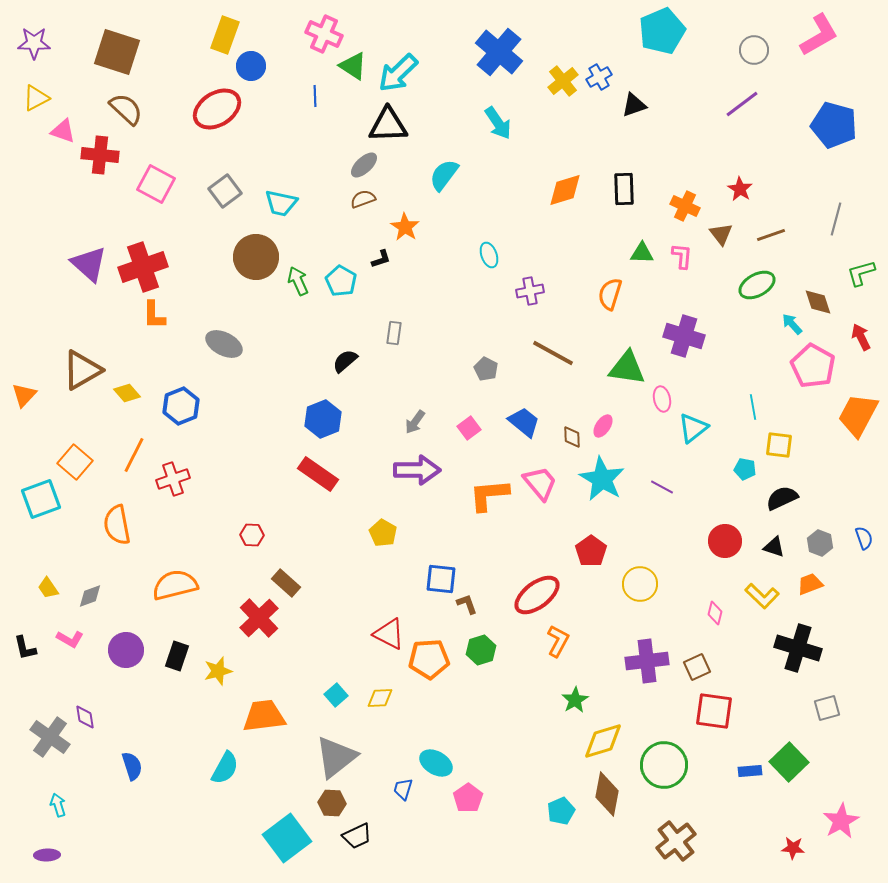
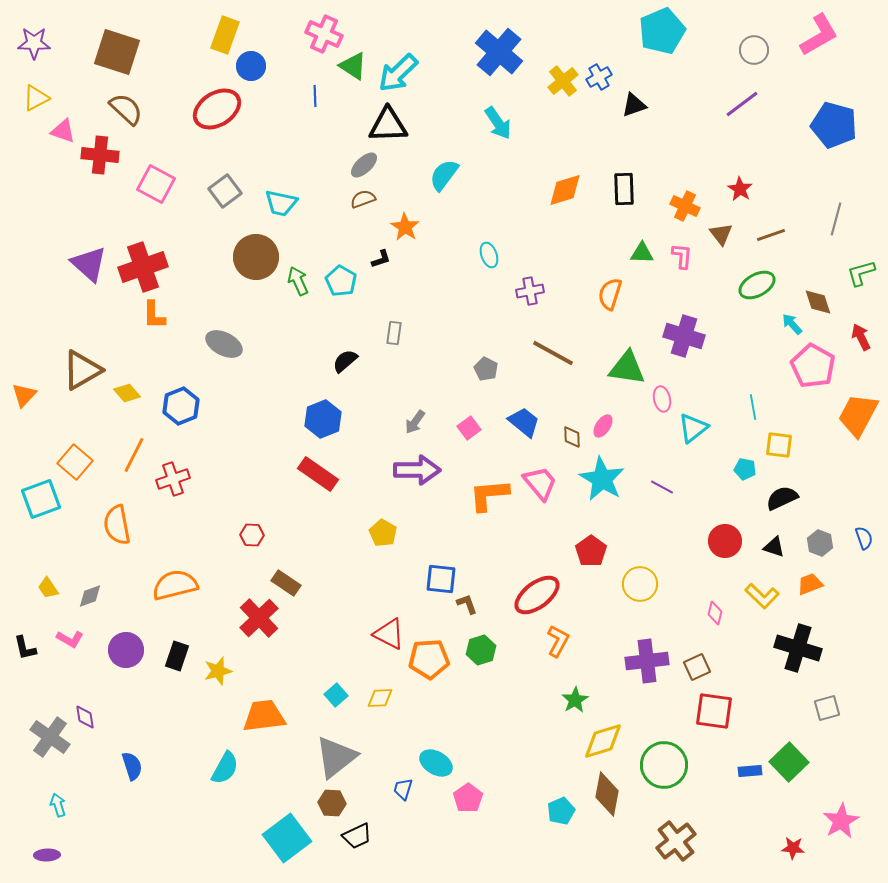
brown rectangle at (286, 583): rotated 8 degrees counterclockwise
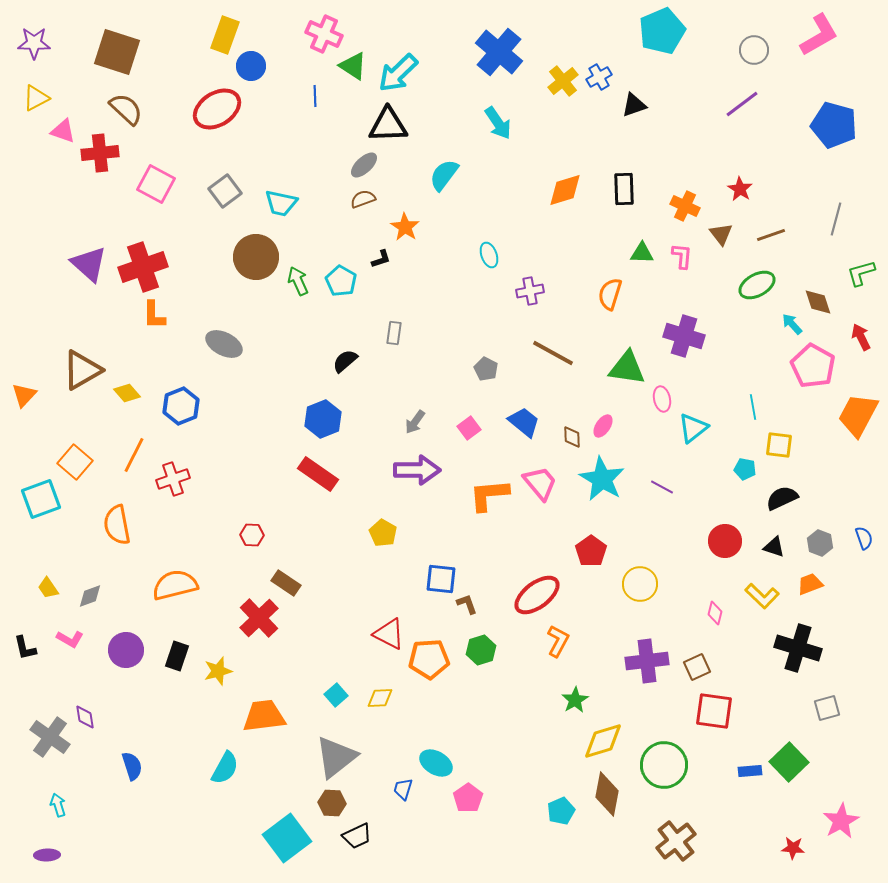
red cross at (100, 155): moved 2 px up; rotated 12 degrees counterclockwise
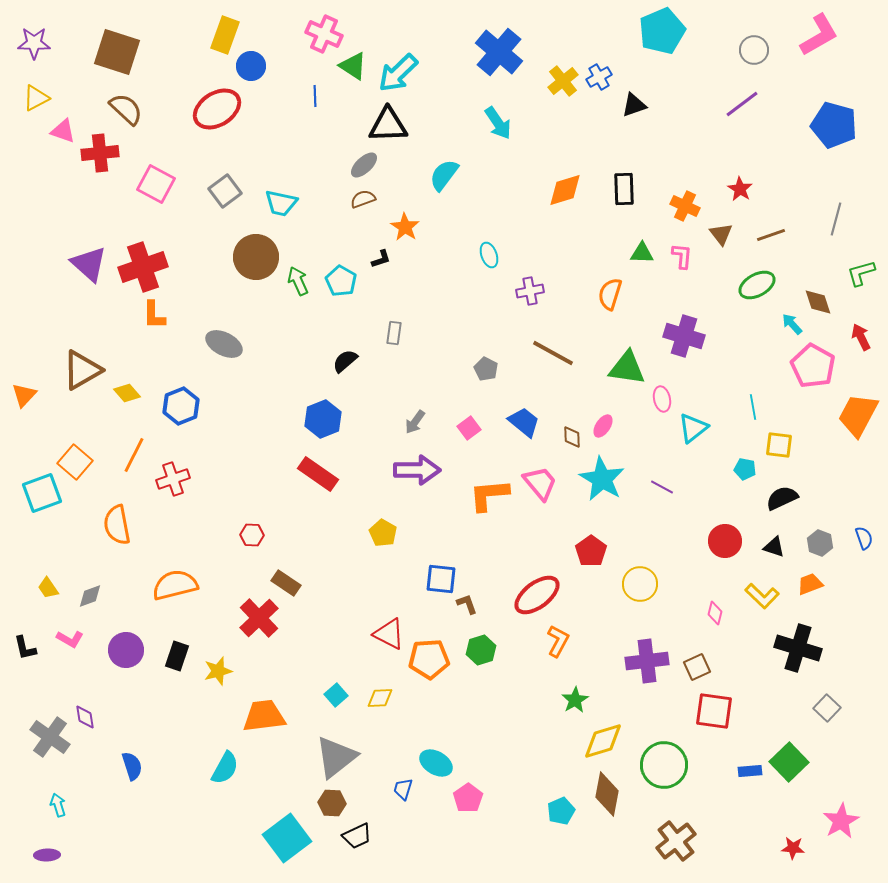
cyan square at (41, 499): moved 1 px right, 6 px up
gray square at (827, 708): rotated 32 degrees counterclockwise
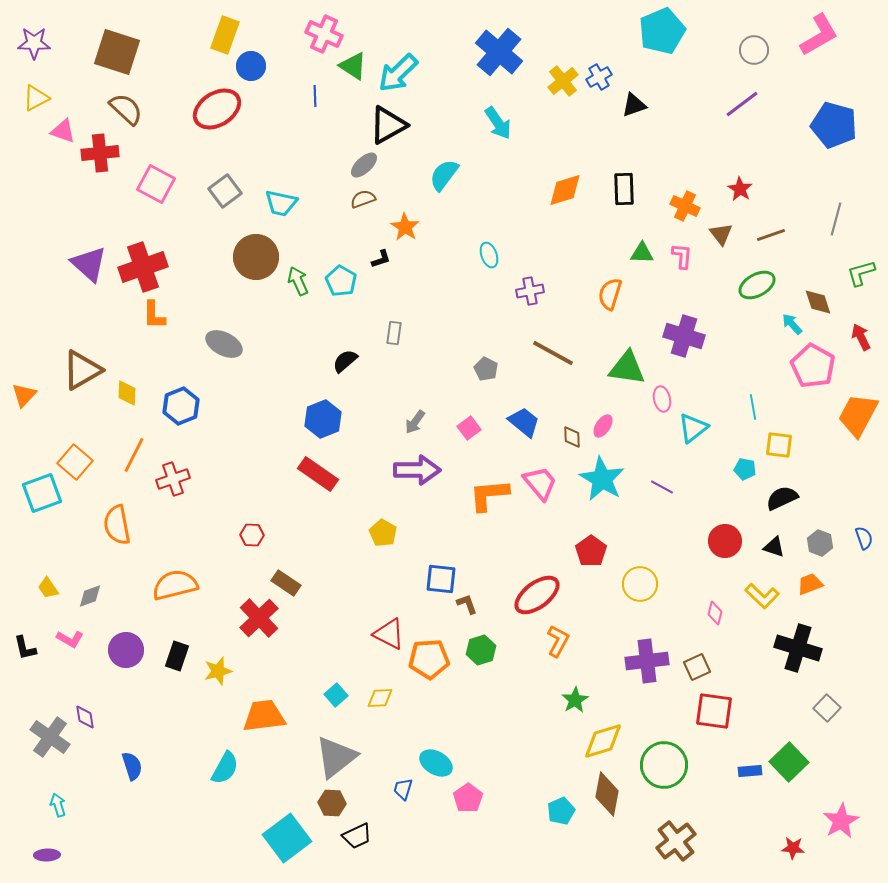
black triangle at (388, 125): rotated 27 degrees counterclockwise
yellow diamond at (127, 393): rotated 44 degrees clockwise
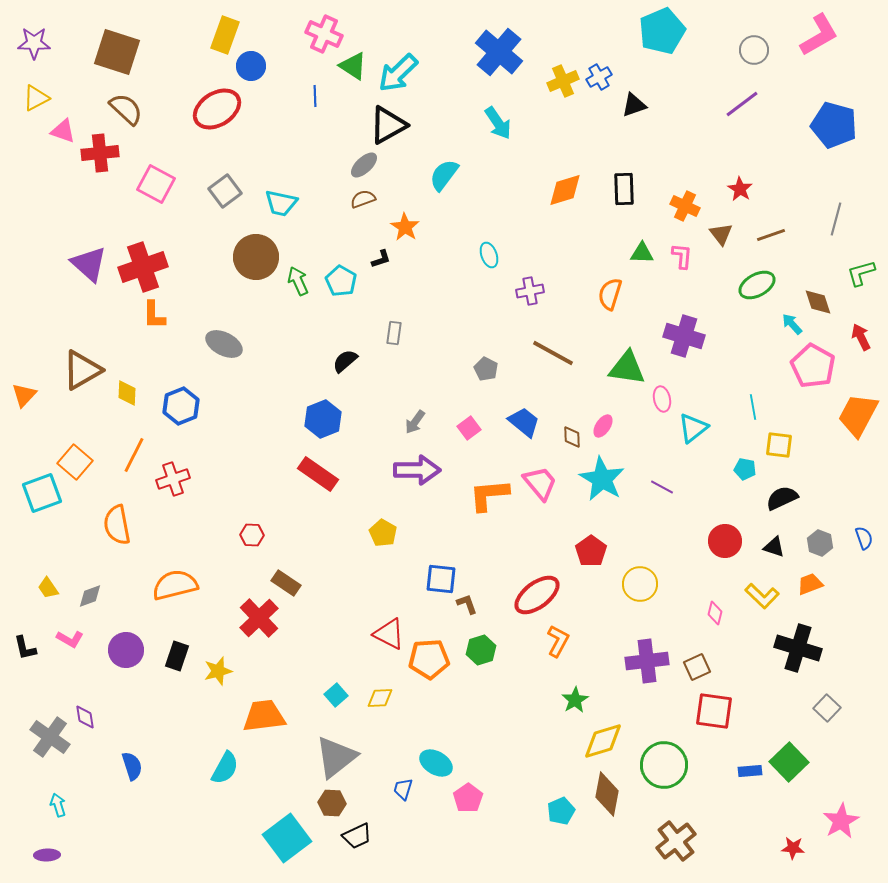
yellow cross at (563, 81): rotated 16 degrees clockwise
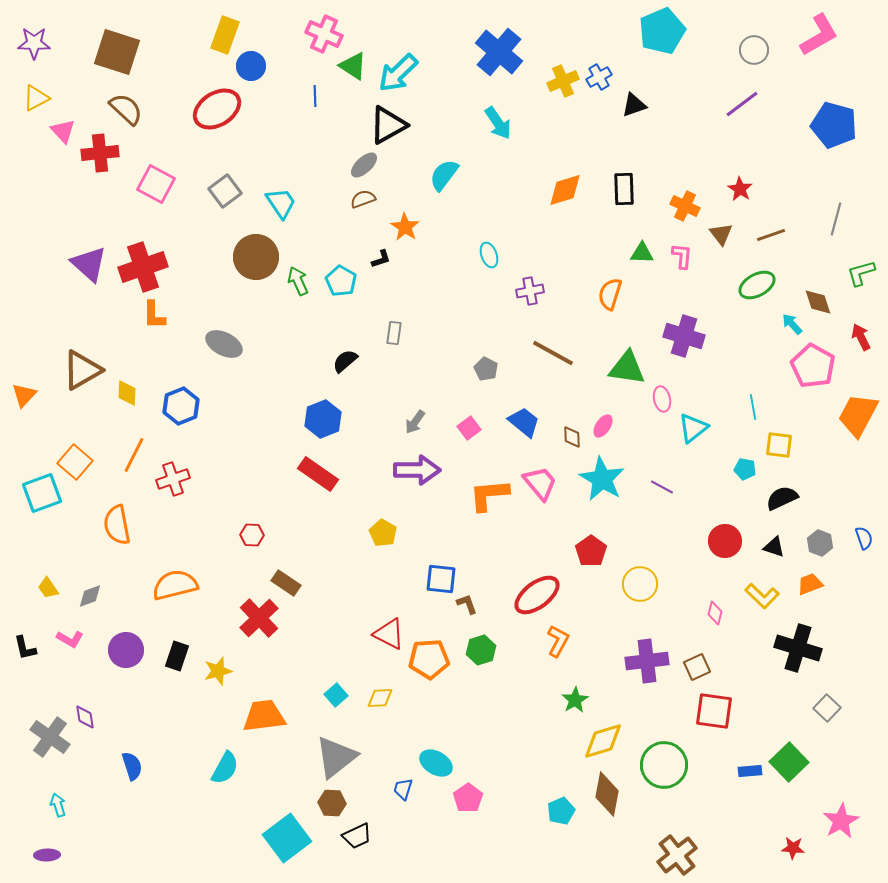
pink triangle at (63, 131): rotated 28 degrees clockwise
cyan trapezoid at (281, 203): rotated 136 degrees counterclockwise
brown cross at (676, 841): moved 1 px right, 14 px down
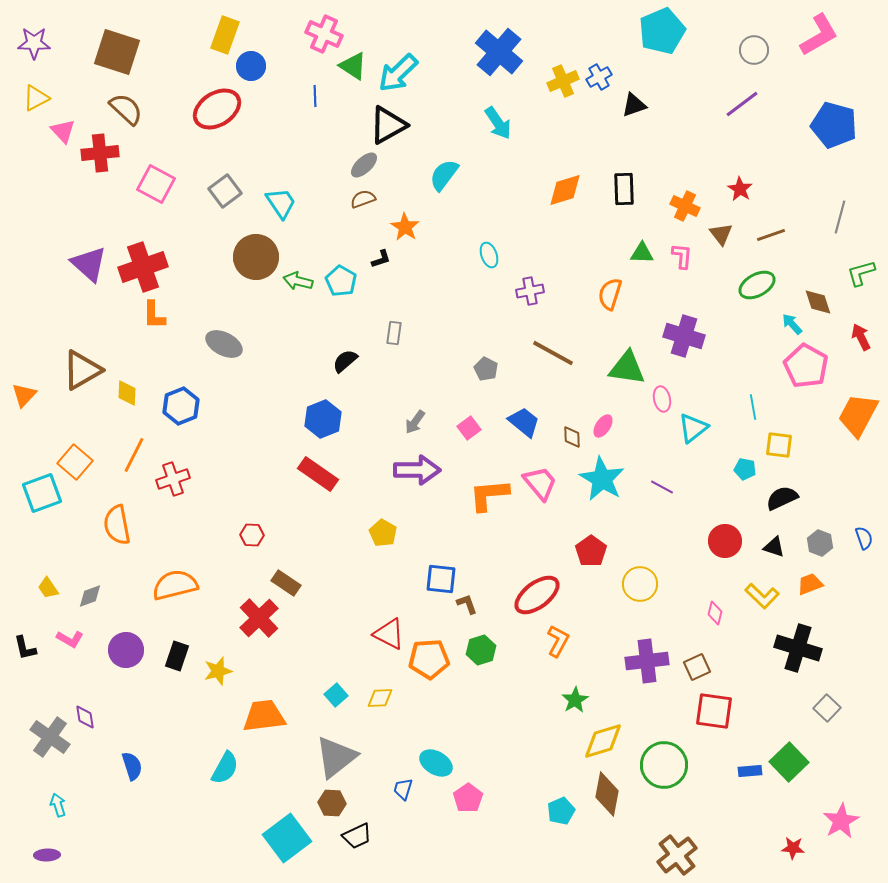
gray line at (836, 219): moved 4 px right, 2 px up
green arrow at (298, 281): rotated 52 degrees counterclockwise
pink pentagon at (813, 366): moved 7 px left
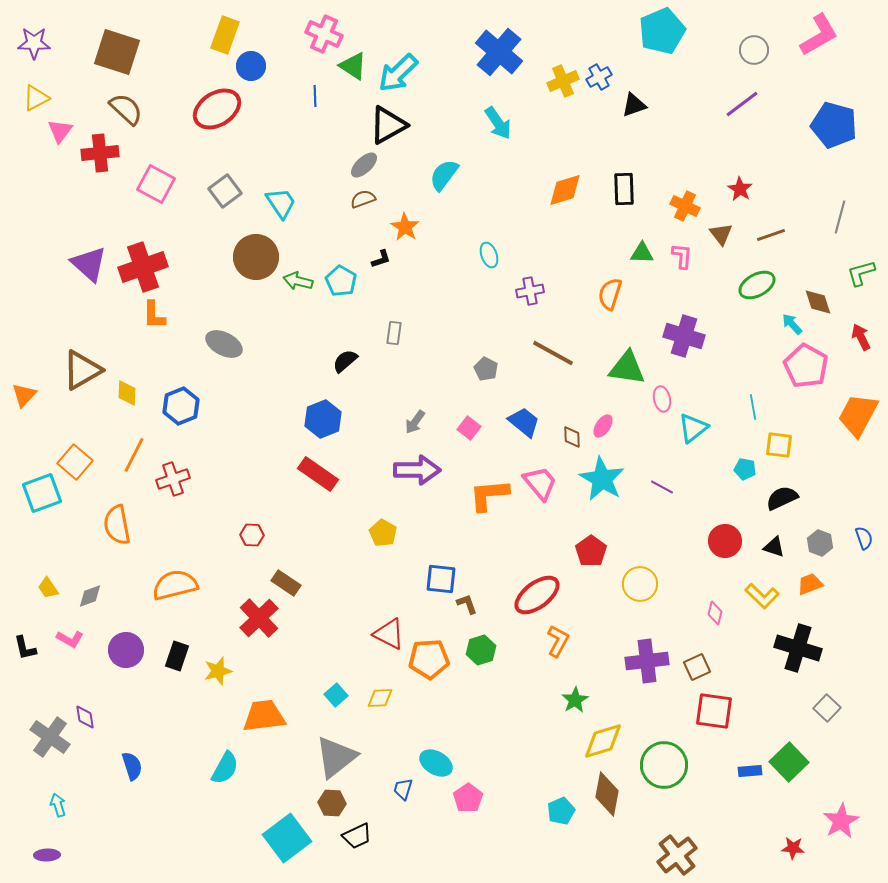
pink triangle at (63, 131): moved 3 px left; rotated 20 degrees clockwise
pink square at (469, 428): rotated 15 degrees counterclockwise
